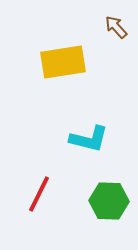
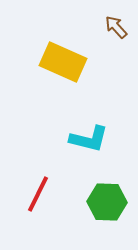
yellow rectangle: rotated 33 degrees clockwise
red line: moved 1 px left
green hexagon: moved 2 px left, 1 px down
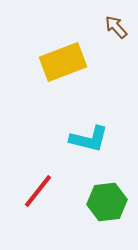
yellow rectangle: rotated 45 degrees counterclockwise
red line: moved 3 px up; rotated 12 degrees clockwise
green hexagon: rotated 9 degrees counterclockwise
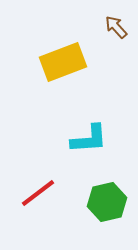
cyan L-shape: rotated 18 degrees counterclockwise
red line: moved 2 px down; rotated 15 degrees clockwise
green hexagon: rotated 6 degrees counterclockwise
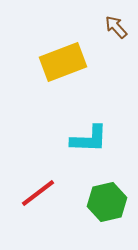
cyan L-shape: rotated 6 degrees clockwise
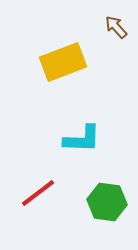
cyan L-shape: moved 7 px left
green hexagon: rotated 21 degrees clockwise
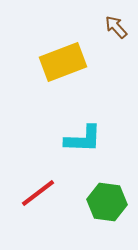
cyan L-shape: moved 1 px right
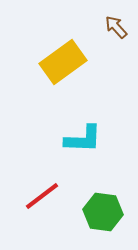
yellow rectangle: rotated 15 degrees counterclockwise
red line: moved 4 px right, 3 px down
green hexagon: moved 4 px left, 10 px down
